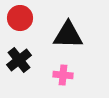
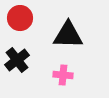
black cross: moved 2 px left
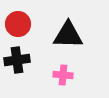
red circle: moved 2 px left, 6 px down
black cross: rotated 30 degrees clockwise
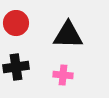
red circle: moved 2 px left, 1 px up
black cross: moved 1 px left, 7 px down
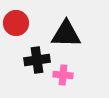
black triangle: moved 2 px left, 1 px up
black cross: moved 21 px right, 7 px up
